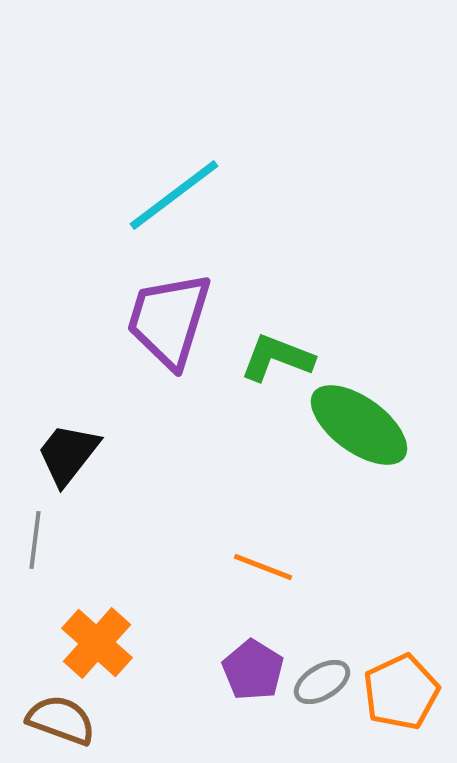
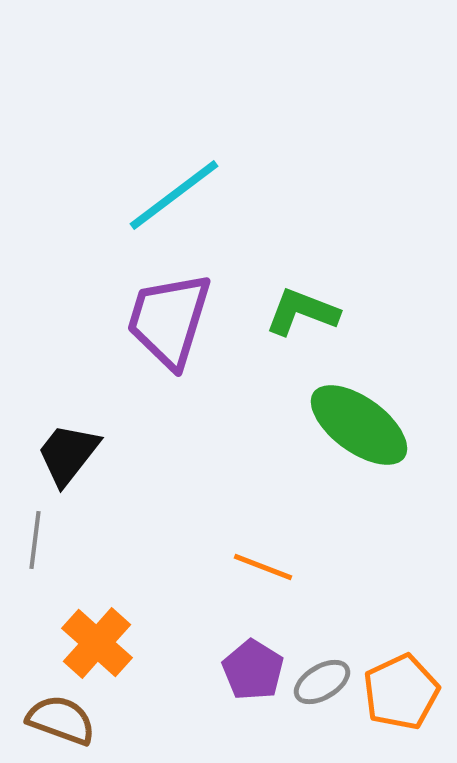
green L-shape: moved 25 px right, 46 px up
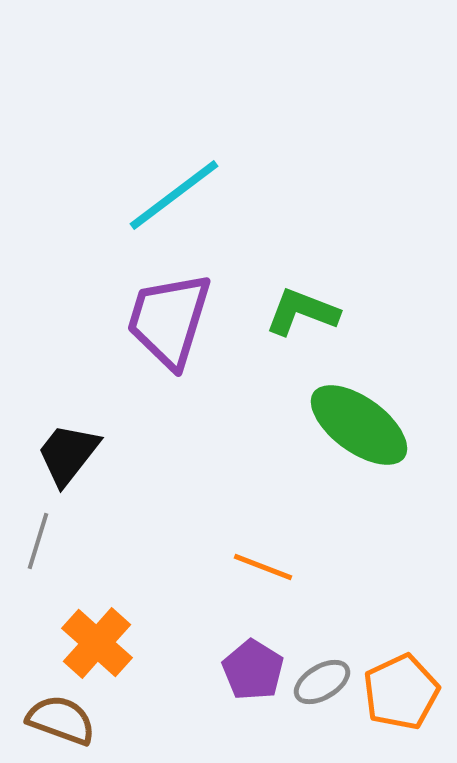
gray line: moved 3 px right, 1 px down; rotated 10 degrees clockwise
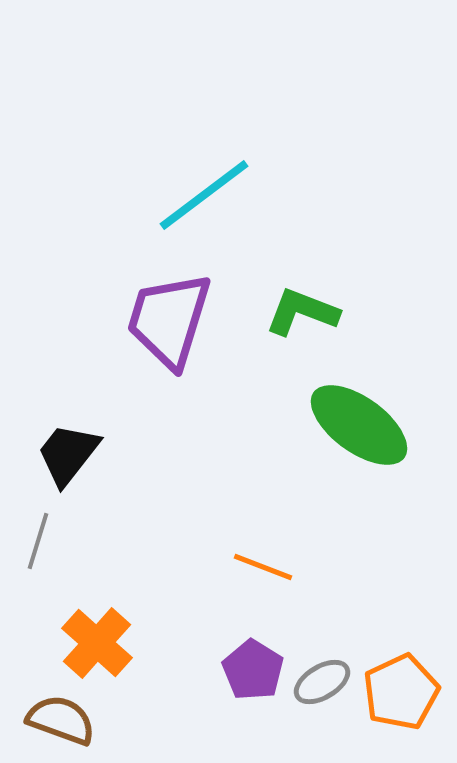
cyan line: moved 30 px right
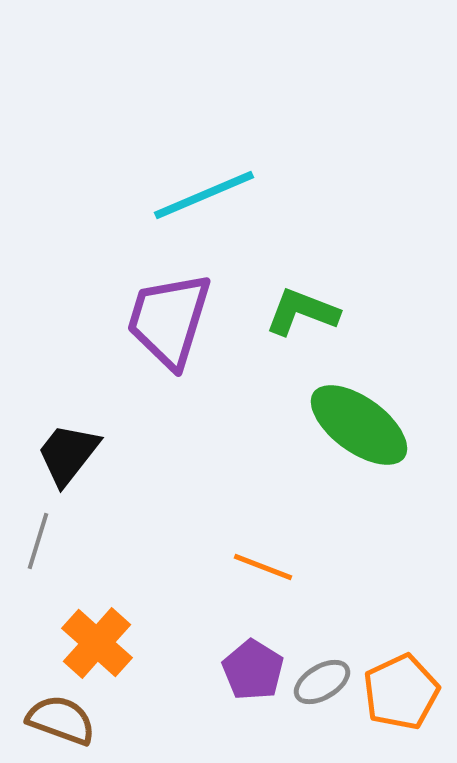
cyan line: rotated 14 degrees clockwise
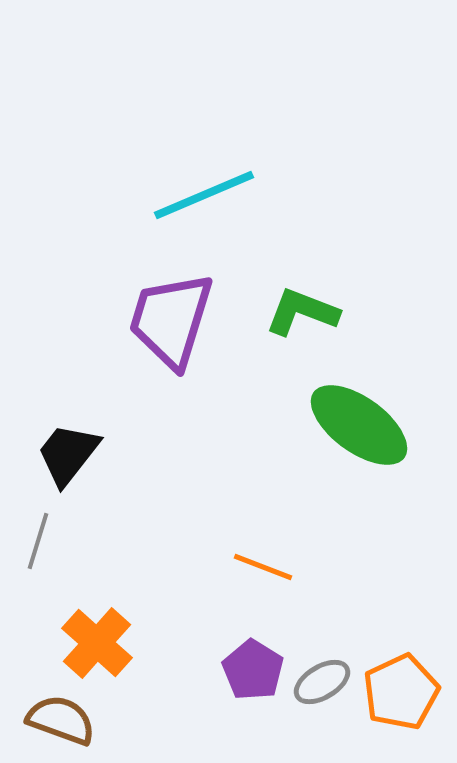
purple trapezoid: moved 2 px right
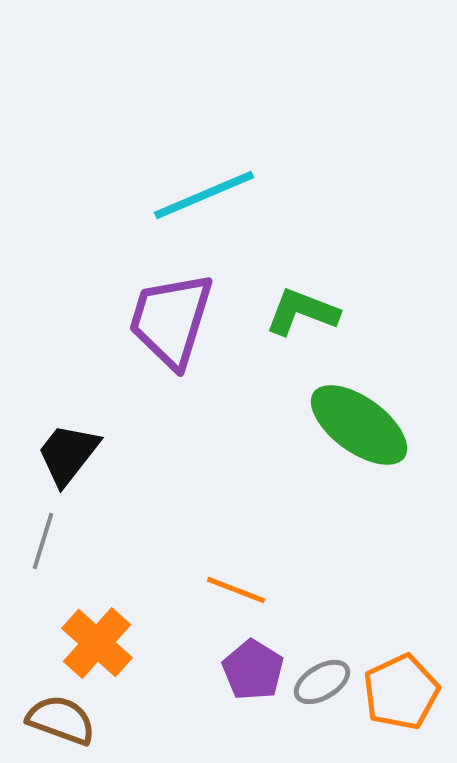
gray line: moved 5 px right
orange line: moved 27 px left, 23 px down
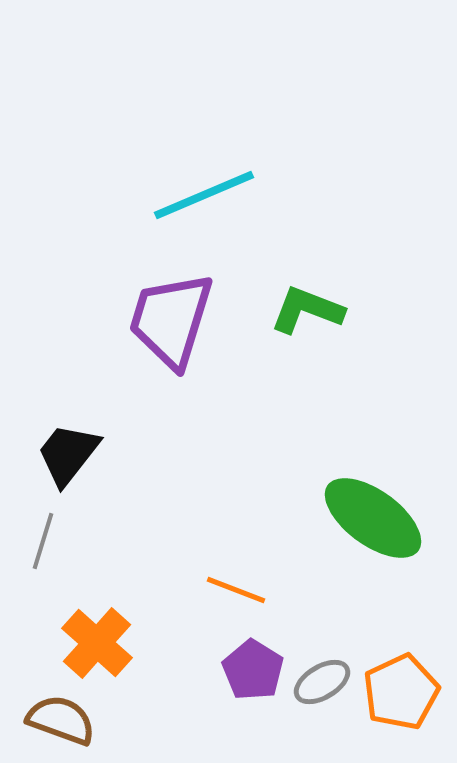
green L-shape: moved 5 px right, 2 px up
green ellipse: moved 14 px right, 93 px down
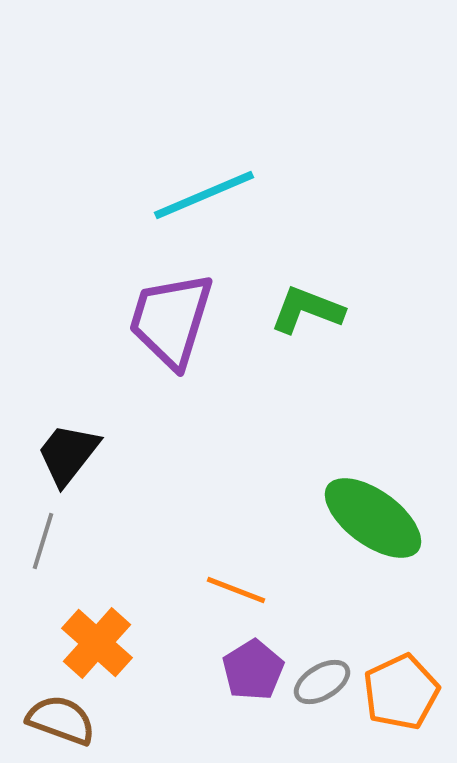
purple pentagon: rotated 8 degrees clockwise
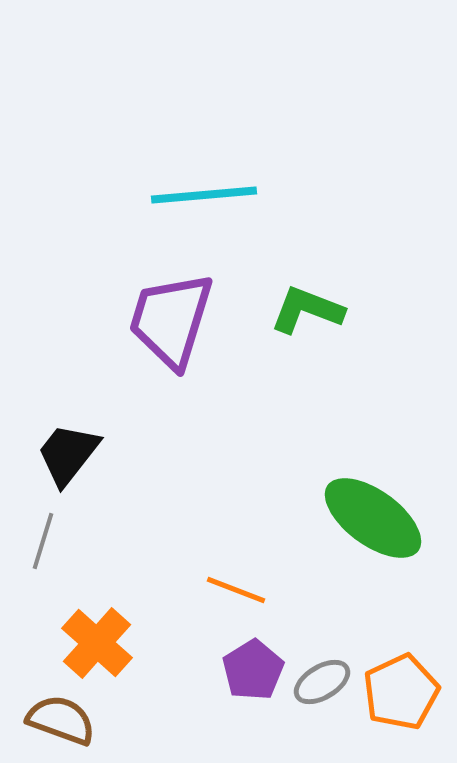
cyan line: rotated 18 degrees clockwise
